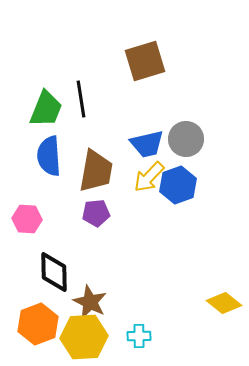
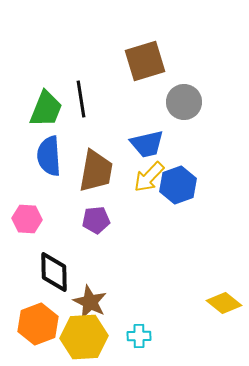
gray circle: moved 2 px left, 37 px up
purple pentagon: moved 7 px down
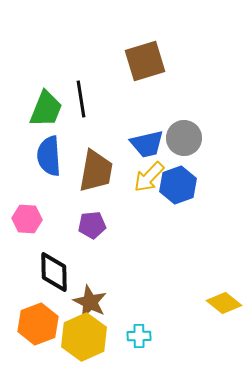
gray circle: moved 36 px down
purple pentagon: moved 4 px left, 5 px down
yellow hexagon: rotated 21 degrees counterclockwise
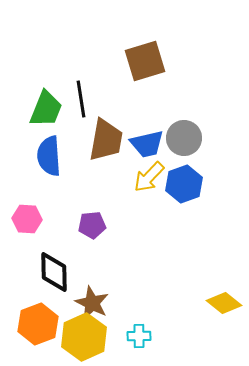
brown trapezoid: moved 10 px right, 31 px up
blue hexagon: moved 6 px right, 1 px up
brown star: moved 2 px right, 1 px down
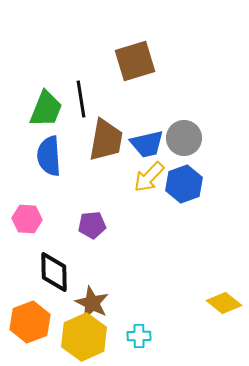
brown square: moved 10 px left
orange hexagon: moved 8 px left, 2 px up
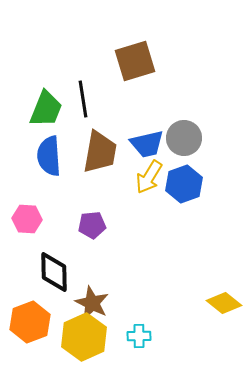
black line: moved 2 px right
brown trapezoid: moved 6 px left, 12 px down
yellow arrow: rotated 12 degrees counterclockwise
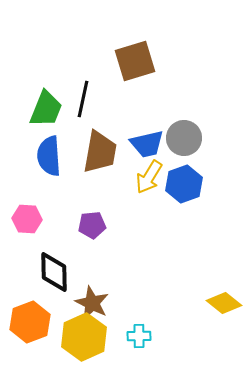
black line: rotated 21 degrees clockwise
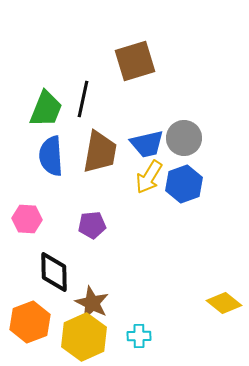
blue semicircle: moved 2 px right
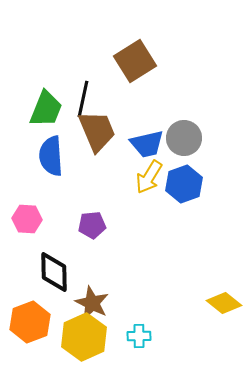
brown square: rotated 15 degrees counterclockwise
brown trapezoid: moved 3 px left, 21 px up; rotated 33 degrees counterclockwise
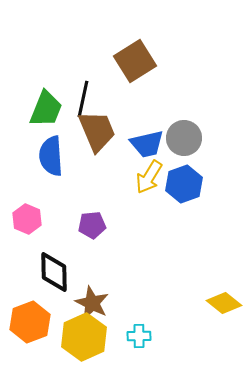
pink hexagon: rotated 20 degrees clockwise
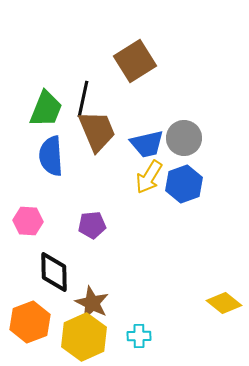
pink hexagon: moved 1 px right, 2 px down; rotated 20 degrees counterclockwise
